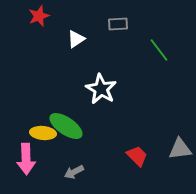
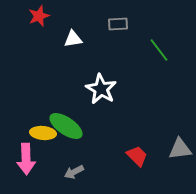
white triangle: moved 3 px left; rotated 24 degrees clockwise
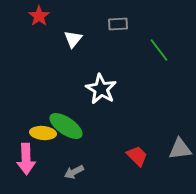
red star: rotated 15 degrees counterclockwise
white triangle: rotated 42 degrees counterclockwise
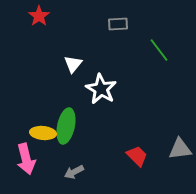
white triangle: moved 25 px down
green ellipse: rotated 68 degrees clockwise
pink arrow: rotated 12 degrees counterclockwise
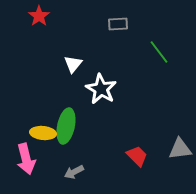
green line: moved 2 px down
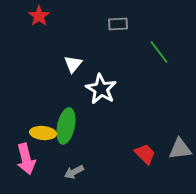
red trapezoid: moved 8 px right, 2 px up
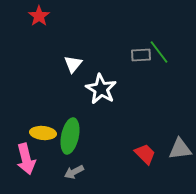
gray rectangle: moved 23 px right, 31 px down
green ellipse: moved 4 px right, 10 px down
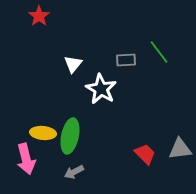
gray rectangle: moved 15 px left, 5 px down
